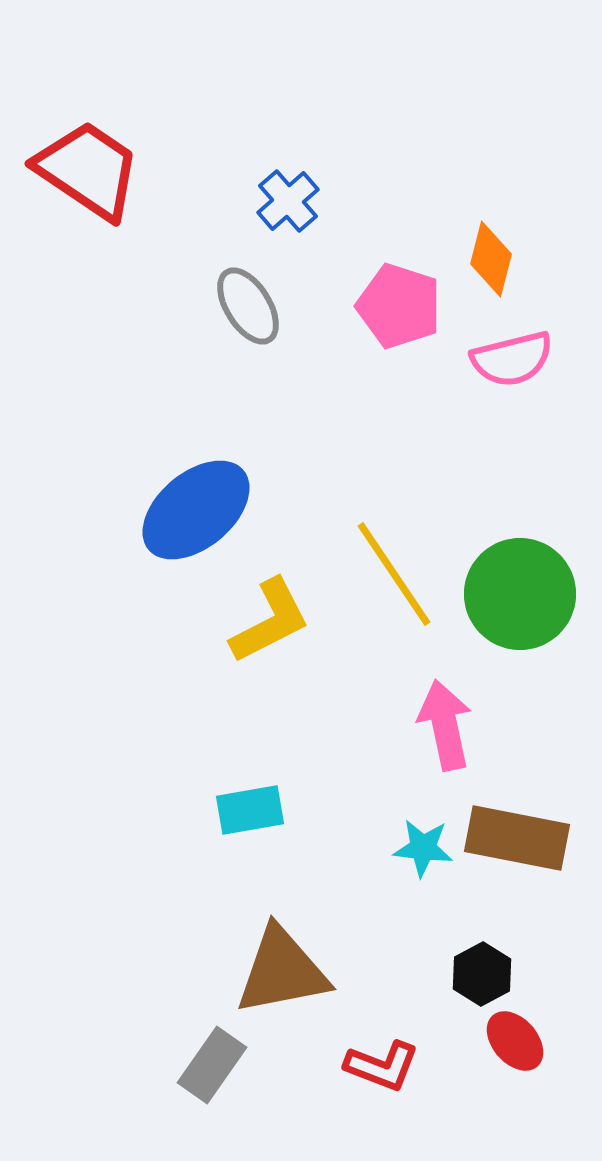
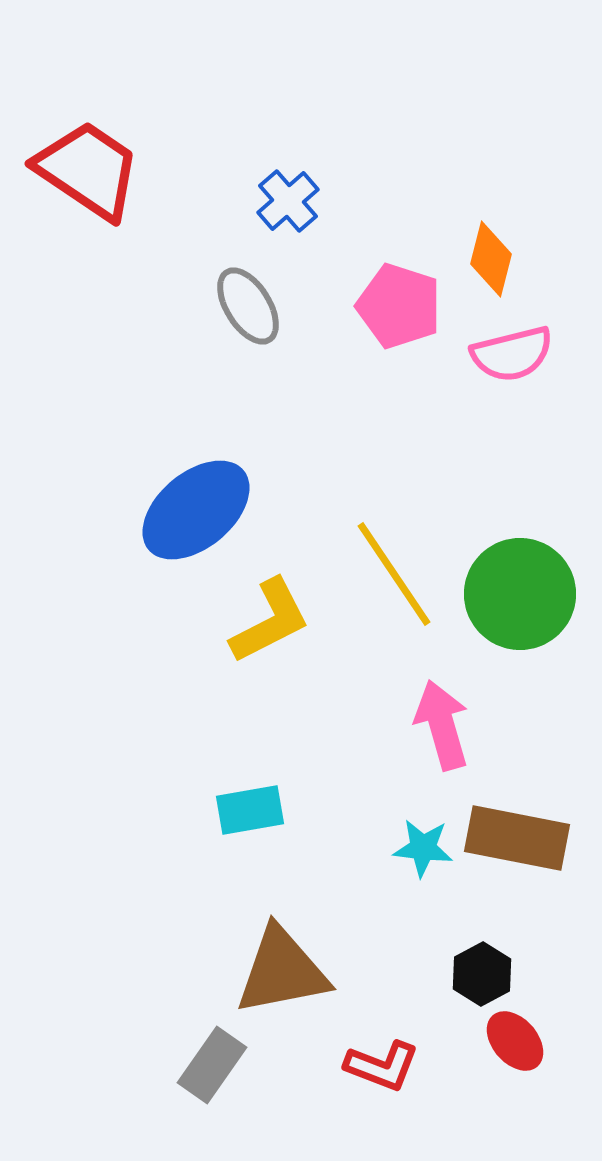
pink semicircle: moved 5 px up
pink arrow: moved 3 px left; rotated 4 degrees counterclockwise
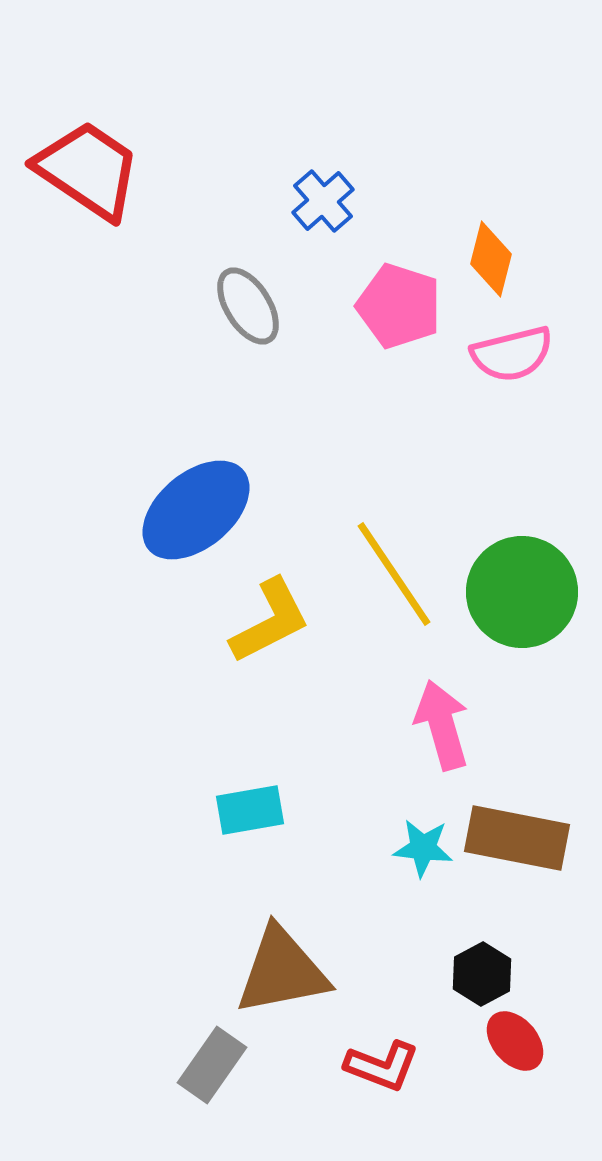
blue cross: moved 35 px right
green circle: moved 2 px right, 2 px up
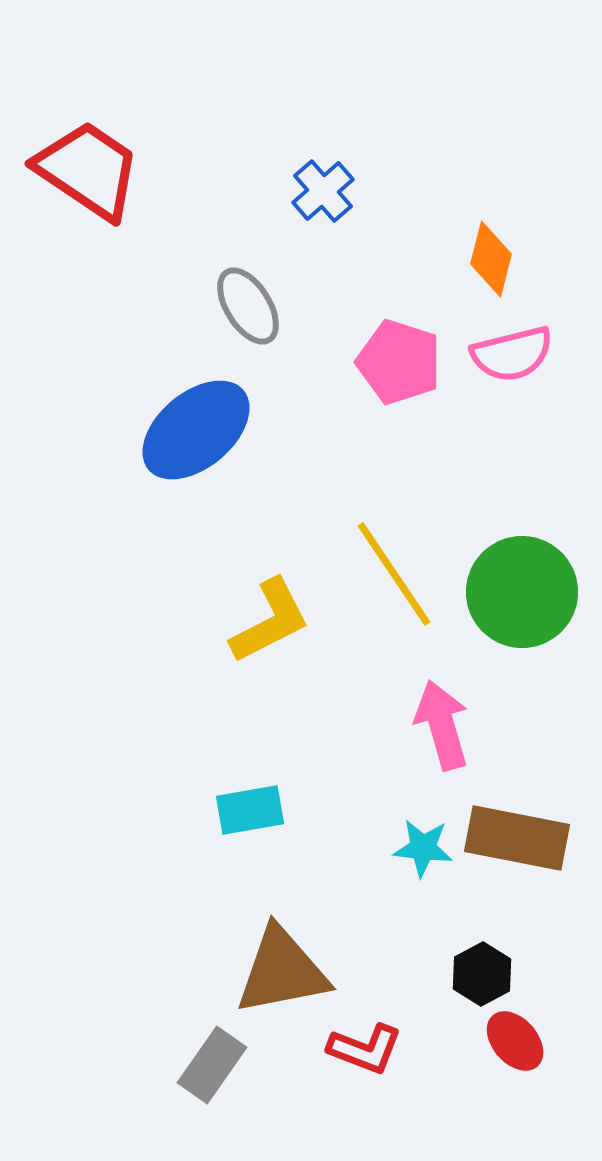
blue cross: moved 10 px up
pink pentagon: moved 56 px down
blue ellipse: moved 80 px up
red L-shape: moved 17 px left, 17 px up
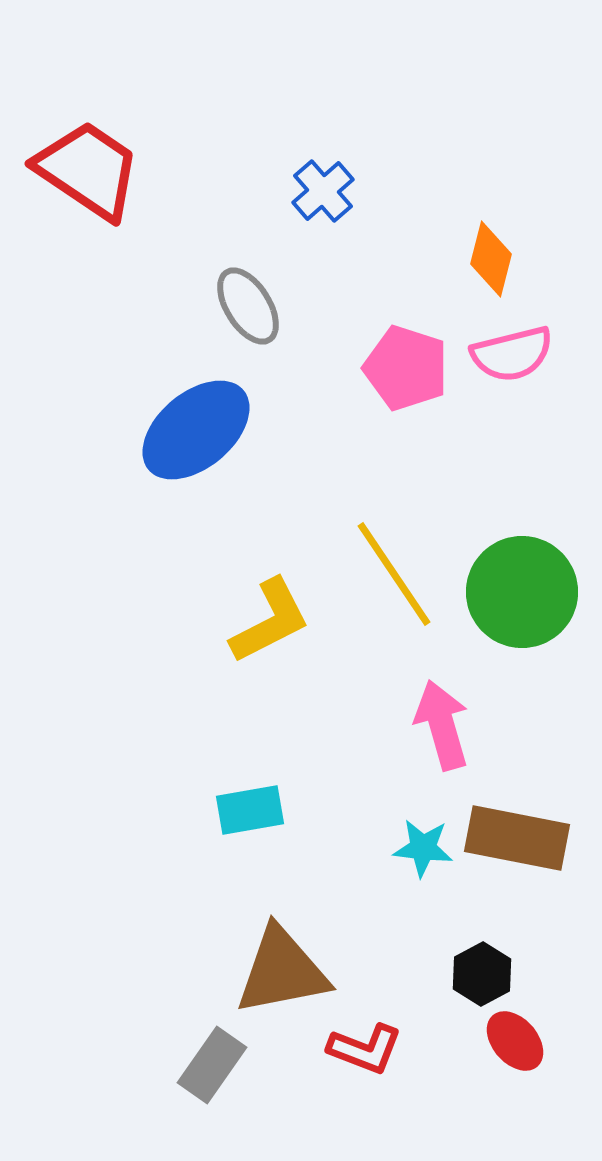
pink pentagon: moved 7 px right, 6 px down
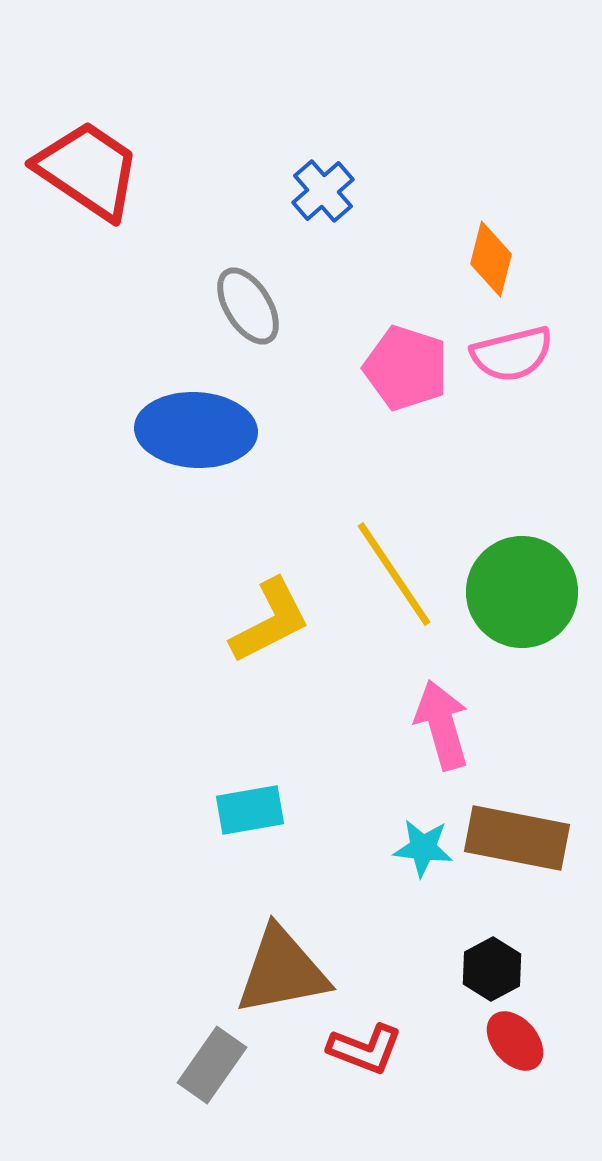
blue ellipse: rotated 43 degrees clockwise
black hexagon: moved 10 px right, 5 px up
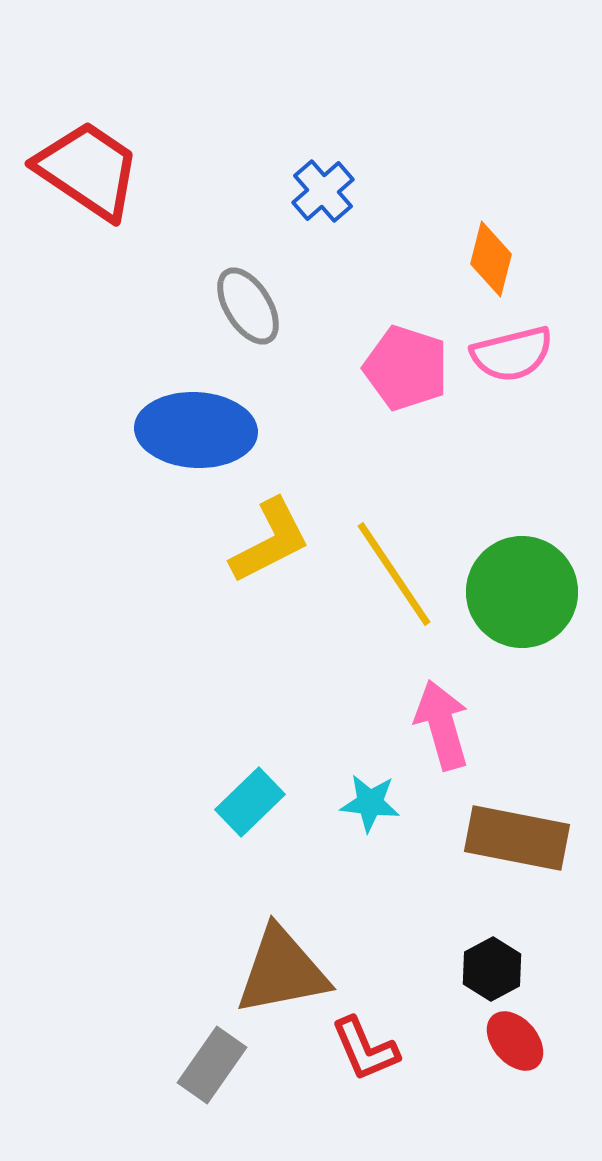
yellow L-shape: moved 80 px up
cyan rectangle: moved 8 px up; rotated 34 degrees counterclockwise
cyan star: moved 53 px left, 45 px up
red L-shape: rotated 46 degrees clockwise
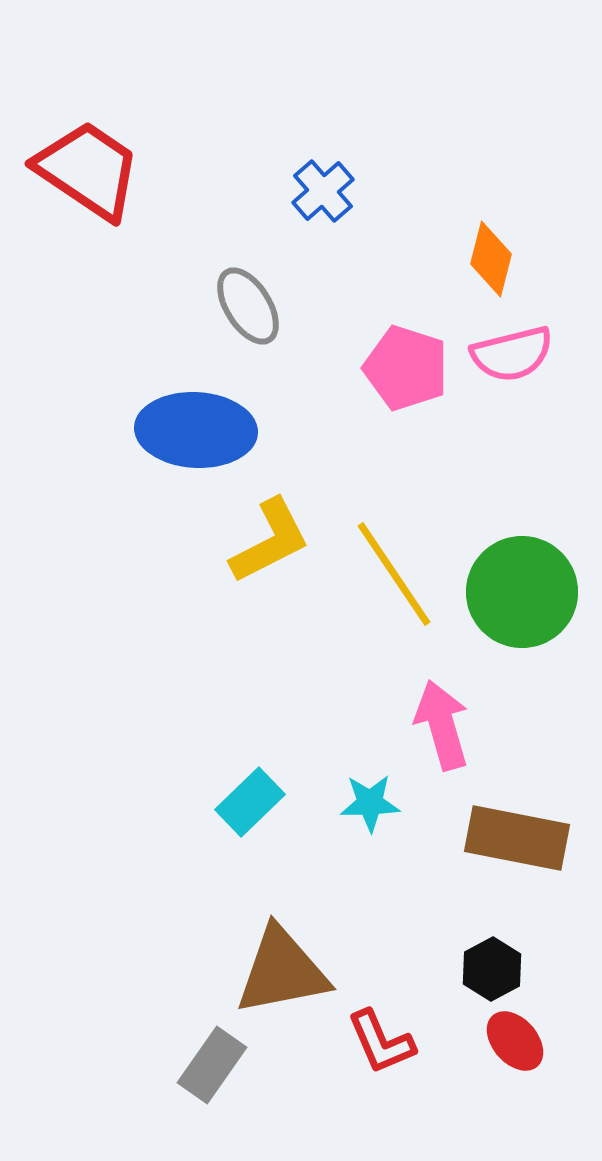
cyan star: rotated 8 degrees counterclockwise
red L-shape: moved 16 px right, 7 px up
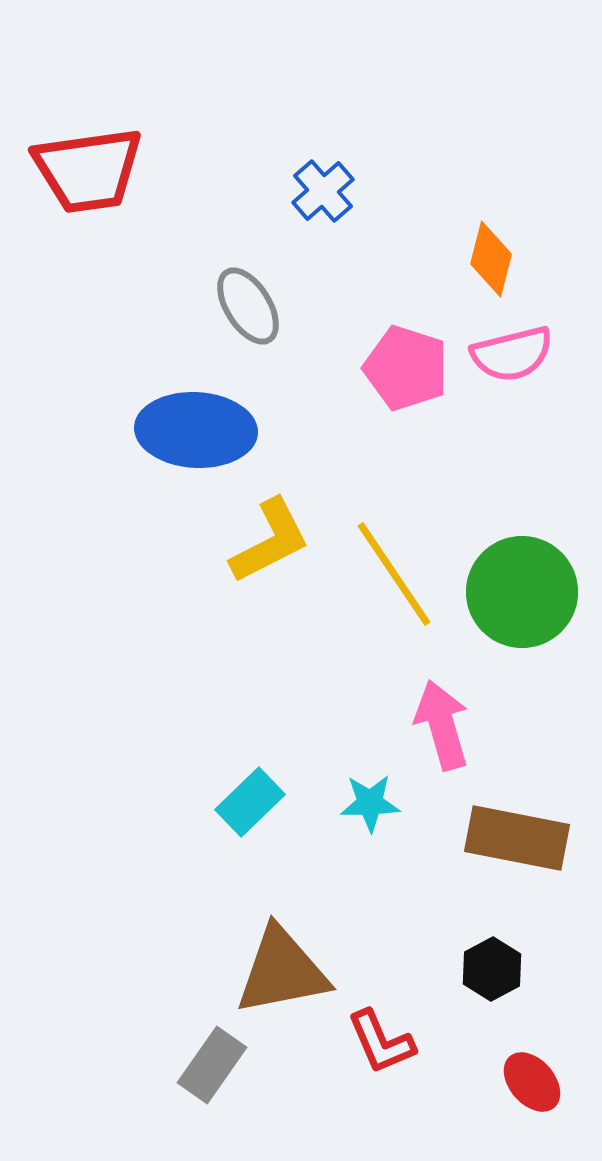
red trapezoid: rotated 138 degrees clockwise
red ellipse: moved 17 px right, 41 px down
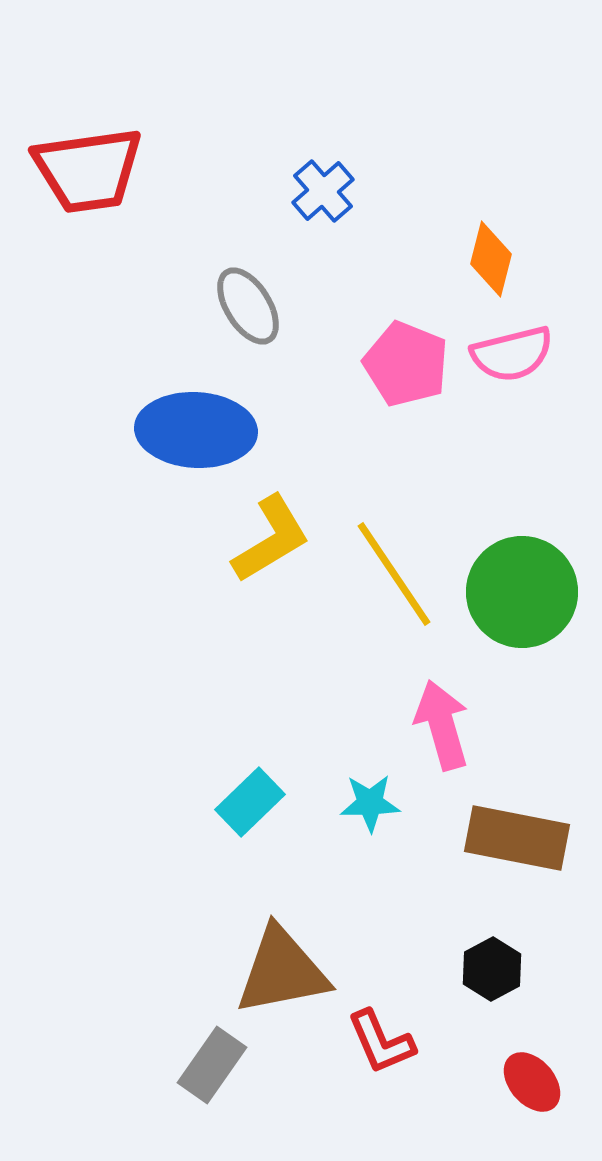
pink pentagon: moved 4 px up; rotated 4 degrees clockwise
yellow L-shape: moved 1 px right, 2 px up; rotated 4 degrees counterclockwise
